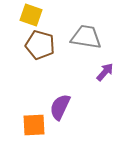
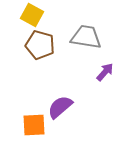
yellow square: moved 1 px right; rotated 10 degrees clockwise
purple semicircle: rotated 24 degrees clockwise
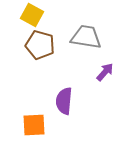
purple semicircle: moved 4 px right, 6 px up; rotated 44 degrees counterclockwise
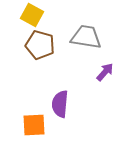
purple semicircle: moved 4 px left, 3 px down
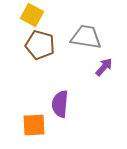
purple arrow: moved 1 px left, 5 px up
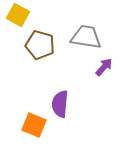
yellow square: moved 14 px left
orange square: rotated 25 degrees clockwise
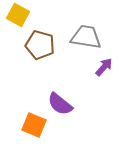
purple semicircle: rotated 56 degrees counterclockwise
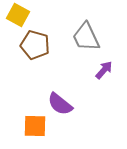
gray trapezoid: rotated 124 degrees counterclockwise
brown pentagon: moved 5 px left
purple arrow: moved 3 px down
orange square: moved 1 px right, 1 px down; rotated 20 degrees counterclockwise
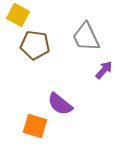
brown pentagon: rotated 8 degrees counterclockwise
orange square: rotated 15 degrees clockwise
